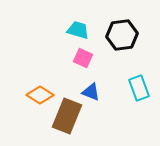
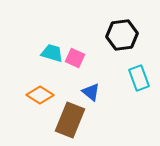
cyan trapezoid: moved 26 px left, 23 px down
pink square: moved 8 px left
cyan rectangle: moved 10 px up
blue triangle: rotated 18 degrees clockwise
brown rectangle: moved 3 px right, 4 px down
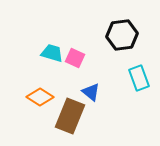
orange diamond: moved 2 px down
brown rectangle: moved 4 px up
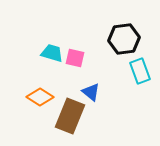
black hexagon: moved 2 px right, 4 px down
pink square: rotated 12 degrees counterclockwise
cyan rectangle: moved 1 px right, 7 px up
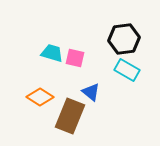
cyan rectangle: moved 13 px left, 1 px up; rotated 40 degrees counterclockwise
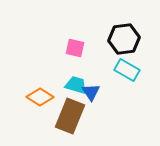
cyan trapezoid: moved 24 px right, 32 px down
pink square: moved 10 px up
blue triangle: rotated 18 degrees clockwise
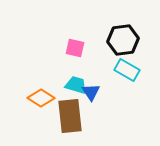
black hexagon: moved 1 px left, 1 px down
orange diamond: moved 1 px right, 1 px down
brown rectangle: rotated 28 degrees counterclockwise
